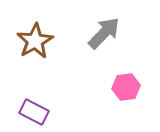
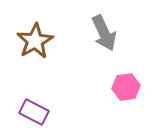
gray arrow: rotated 111 degrees clockwise
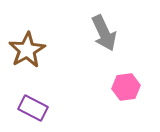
brown star: moved 8 px left, 9 px down
purple rectangle: moved 1 px left, 4 px up
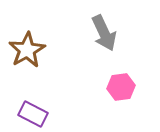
pink hexagon: moved 5 px left
purple rectangle: moved 6 px down
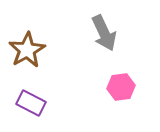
purple rectangle: moved 2 px left, 11 px up
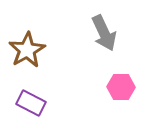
pink hexagon: rotated 8 degrees clockwise
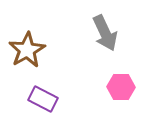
gray arrow: moved 1 px right
purple rectangle: moved 12 px right, 4 px up
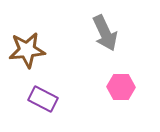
brown star: rotated 24 degrees clockwise
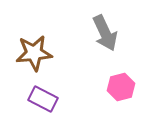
brown star: moved 7 px right, 3 px down
pink hexagon: rotated 16 degrees counterclockwise
